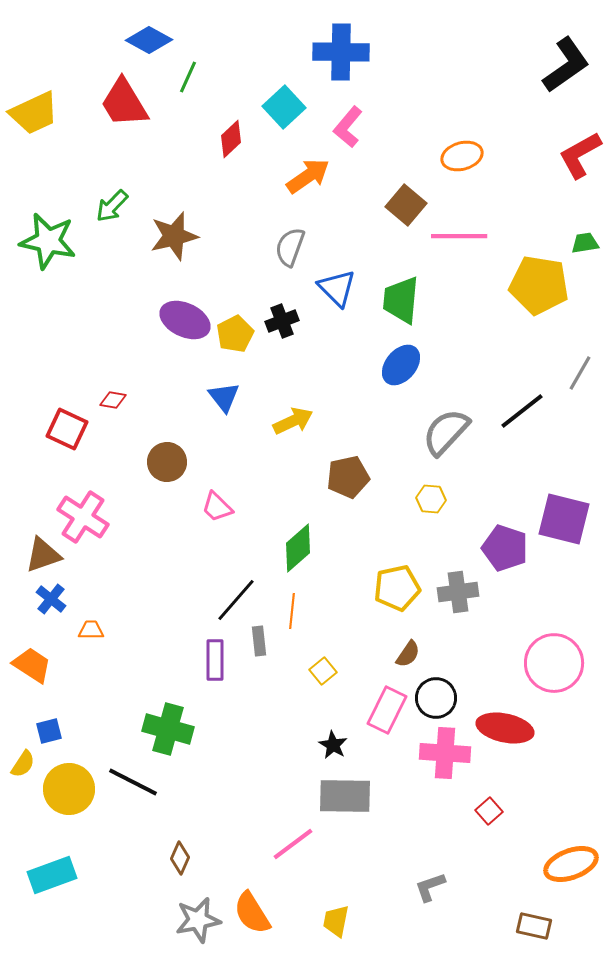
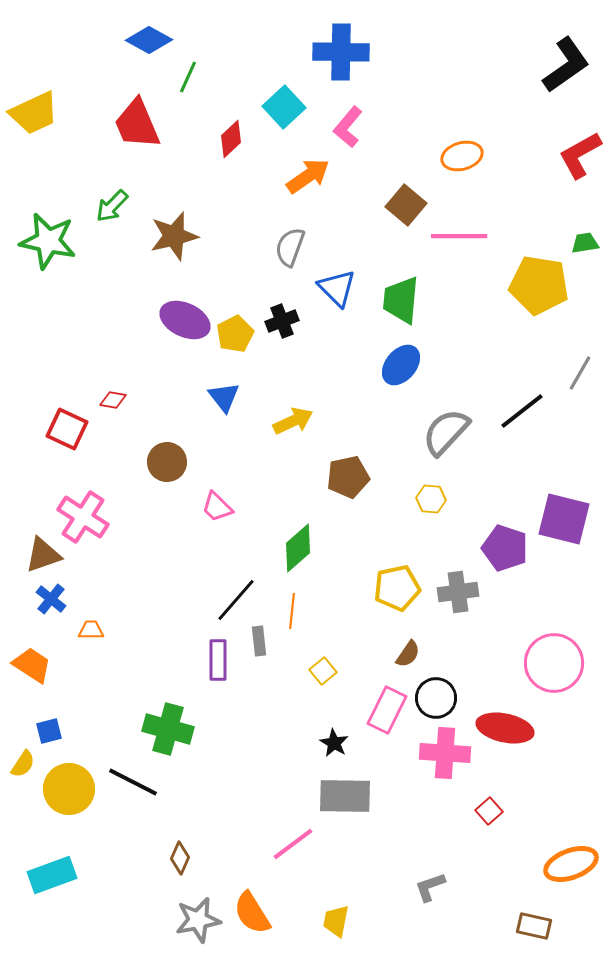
red trapezoid at (124, 103): moved 13 px right, 21 px down; rotated 8 degrees clockwise
purple rectangle at (215, 660): moved 3 px right
black star at (333, 745): moved 1 px right, 2 px up
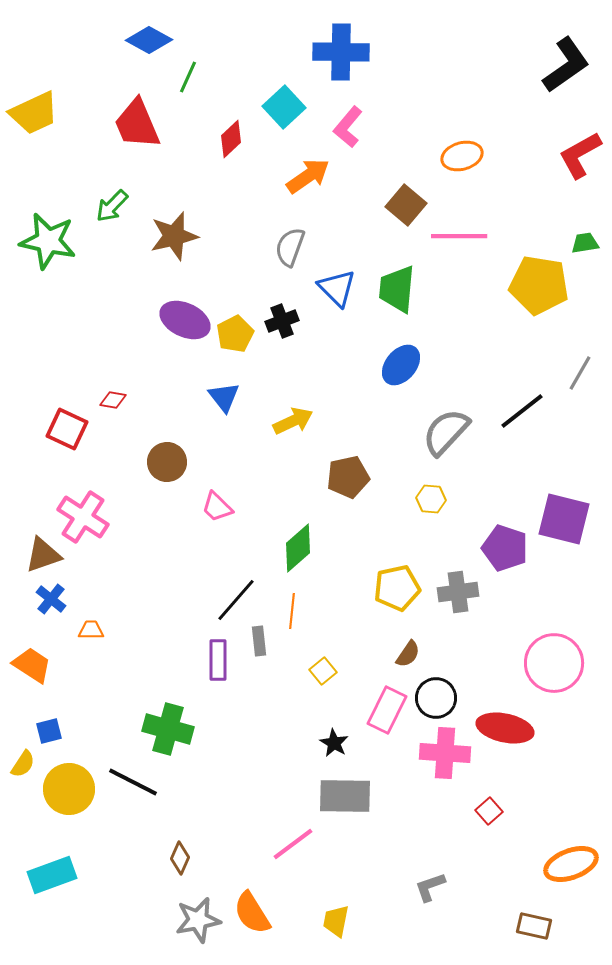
green trapezoid at (401, 300): moved 4 px left, 11 px up
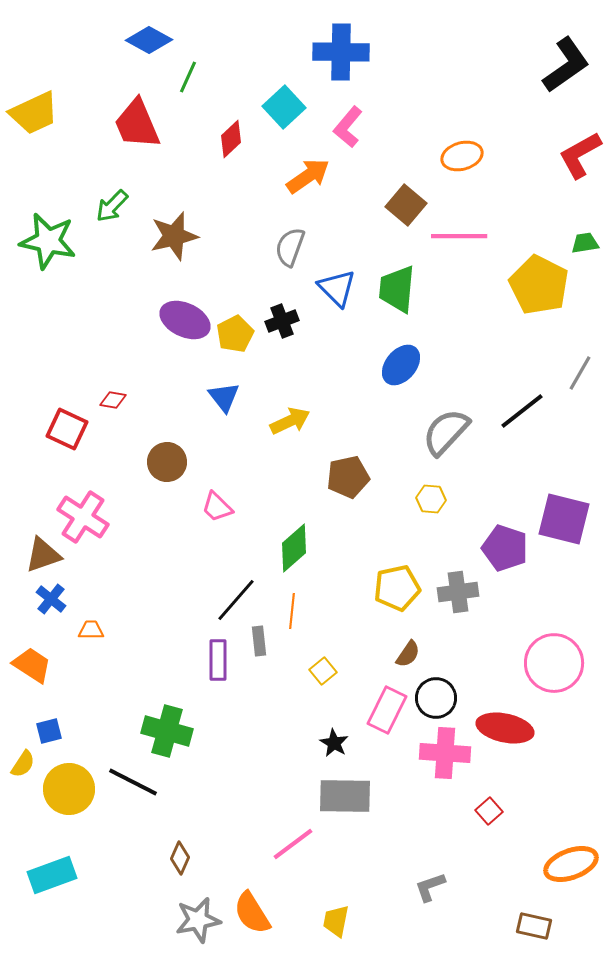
yellow pentagon at (539, 285): rotated 18 degrees clockwise
yellow arrow at (293, 421): moved 3 px left
green diamond at (298, 548): moved 4 px left
green cross at (168, 729): moved 1 px left, 2 px down
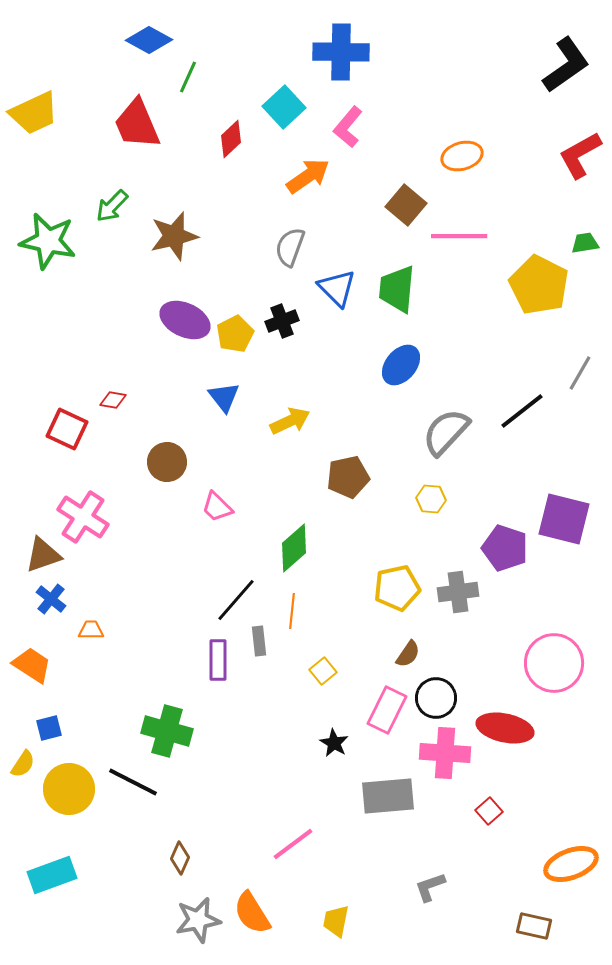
blue square at (49, 731): moved 3 px up
gray rectangle at (345, 796): moved 43 px right; rotated 6 degrees counterclockwise
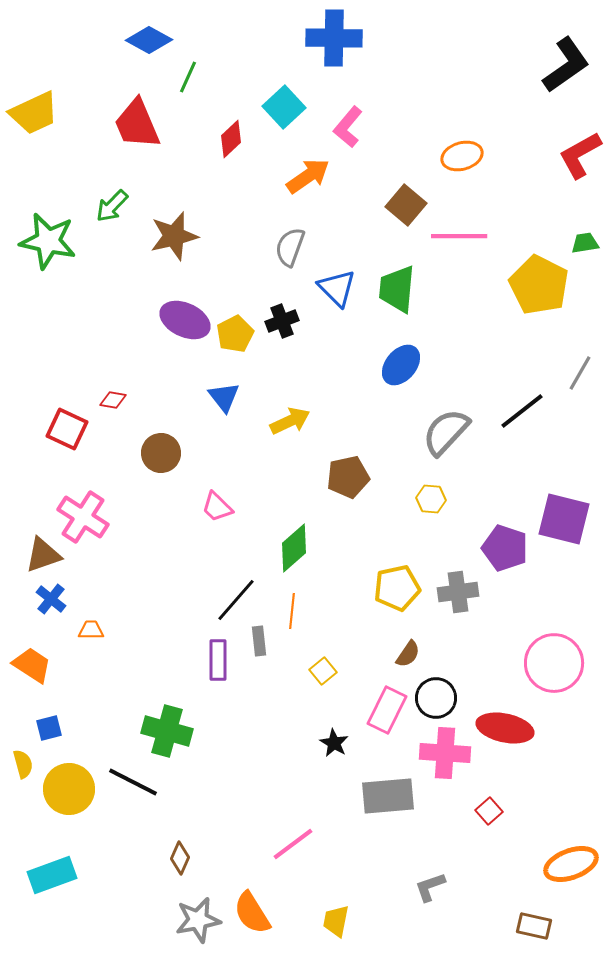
blue cross at (341, 52): moved 7 px left, 14 px up
brown circle at (167, 462): moved 6 px left, 9 px up
yellow semicircle at (23, 764): rotated 48 degrees counterclockwise
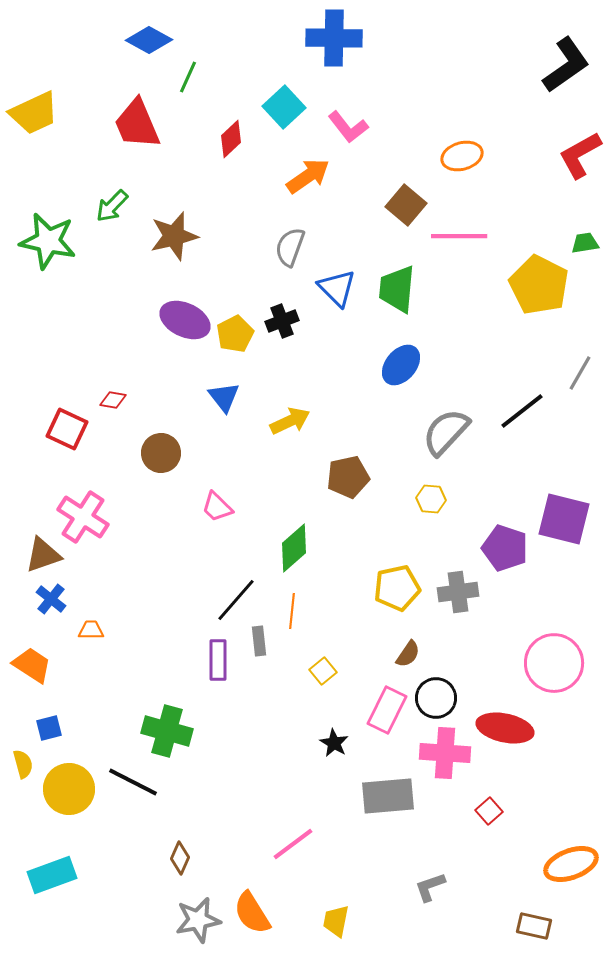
pink L-shape at (348, 127): rotated 78 degrees counterclockwise
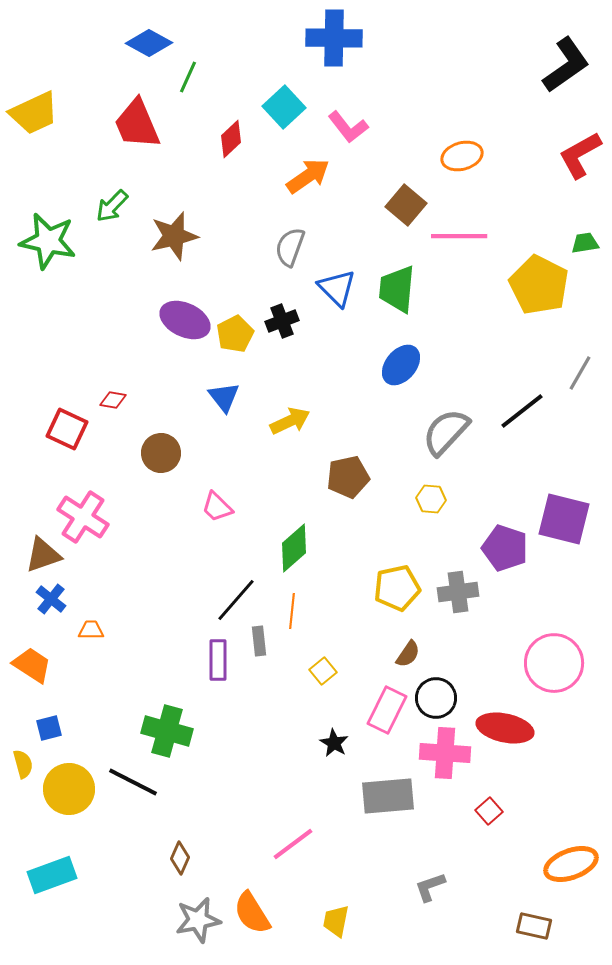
blue diamond at (149, 40): moved 3 px down
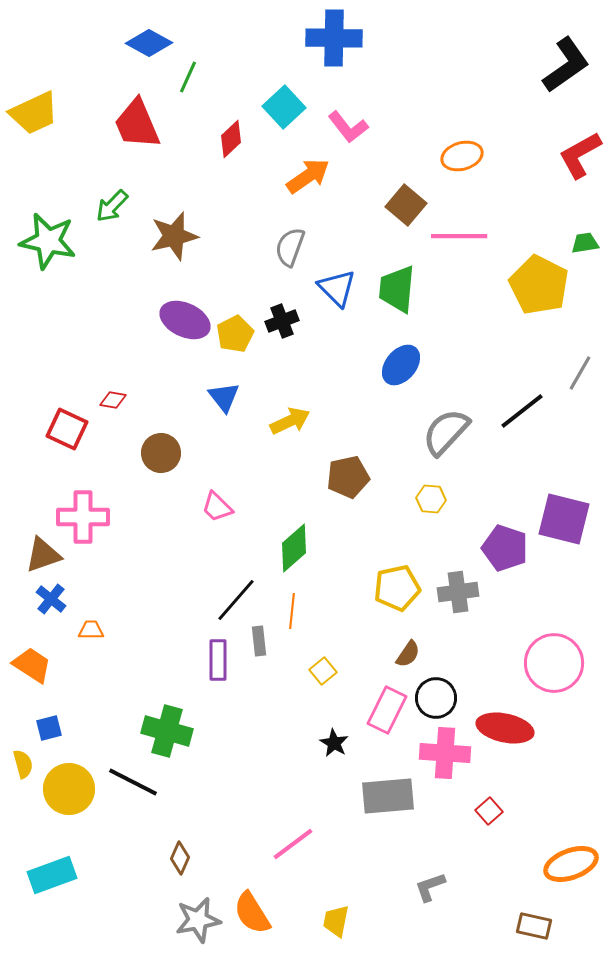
pink cross at (83, 517): rotated 33 degrees counterclockwise
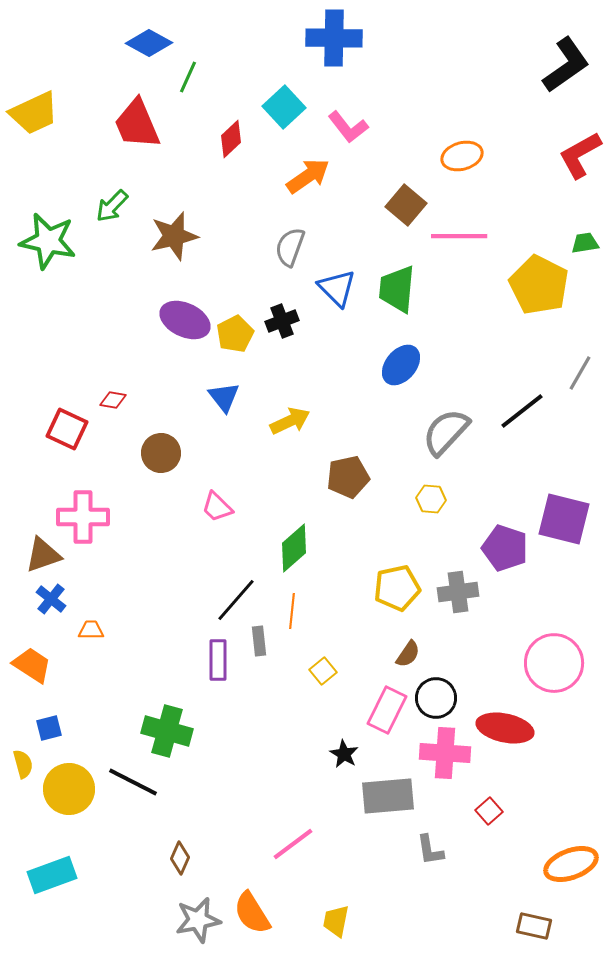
black star at (334, 743): moved 10 px right, 11 px down
gray L-shape at (430, 887): moved 37 px up; rotated 80 degrees counterclockwise
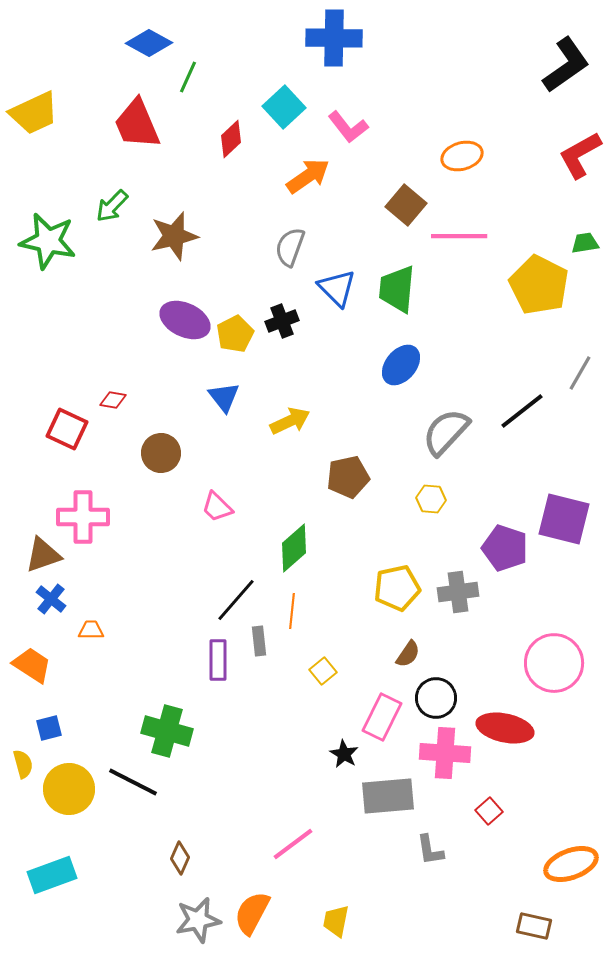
pink rectangle at (387, 710): moved 5 px left, 7 px down
orange semicircle at (252, 913): rotated 60 degrees clockwise
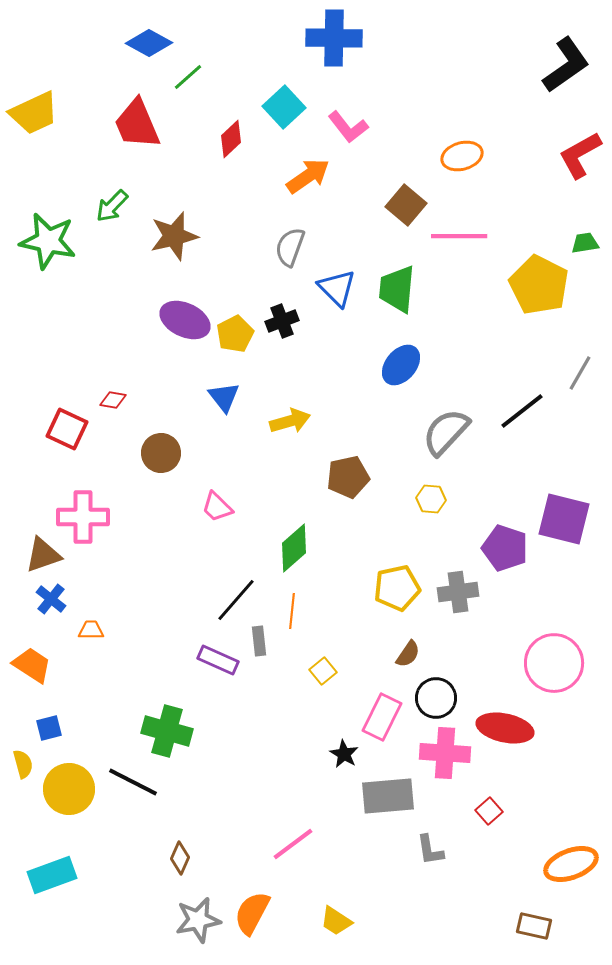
green line at (188, 77): rotated 24 degrees clockwise
yellow arrow at (290, 421): rotated 9 degrees clockwise
purple rectangle at (218, 660): rotated 66 degrees counterclockwise
yellow trapezoid at (336, 921): rotated 68 degrees counterclockwise
